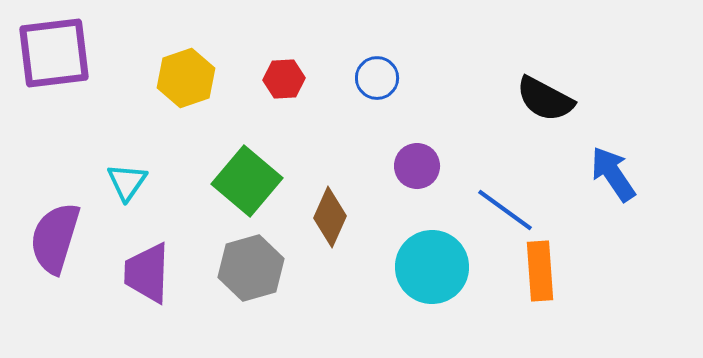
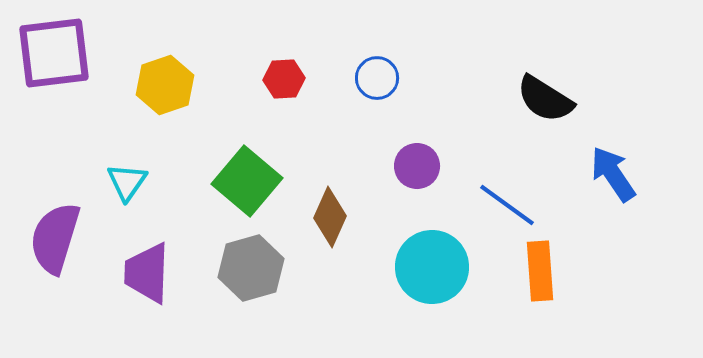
yellow hexagon: moved 21 px left, 7 px down
black semicircle: rotated 4 degrees clockwise
blue line: moved 2 px right, 5 px up
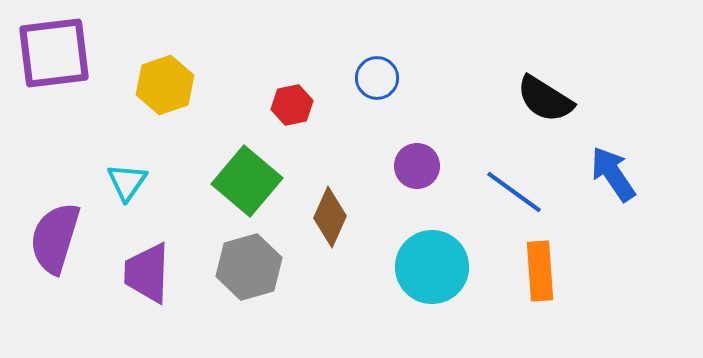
red hexagon: moved 8 px right, 26 px down; rotated 9 degrees counterclockwise
blue line: moved 7 px right, 13 px up
gray hexagon: moved 2 px left, 1 px up
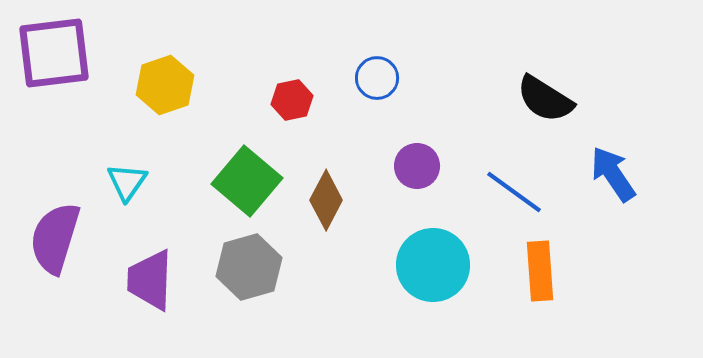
red hexagon: moved 5 px up
brown diamond: moved 4 px left, 17 px up; rotated 4 degrees clockwise
cyan circle: moved 1 px right, 2 px up
purple trapezoid: moved 3 px right, 7 px down
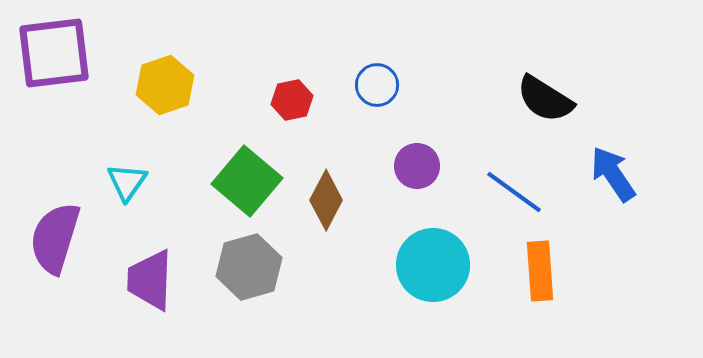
blue circle: moved 7 px down
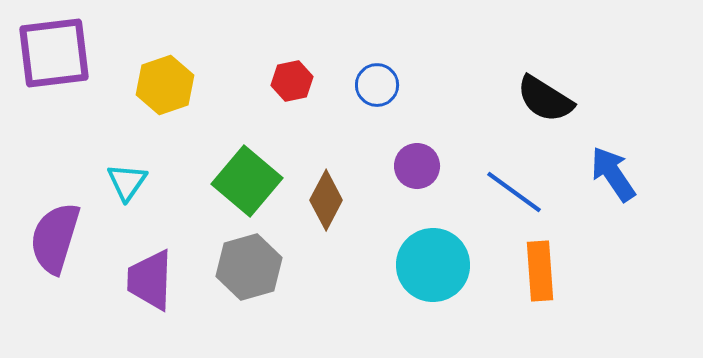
red hexagon: moved 19 px up
